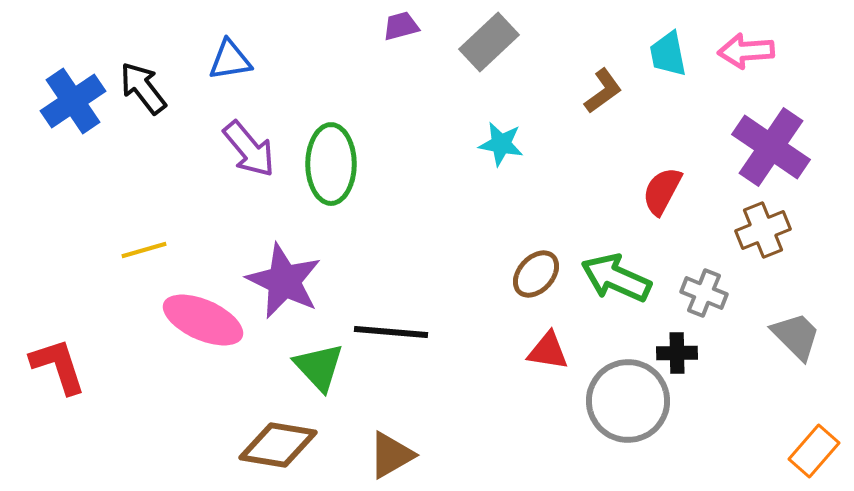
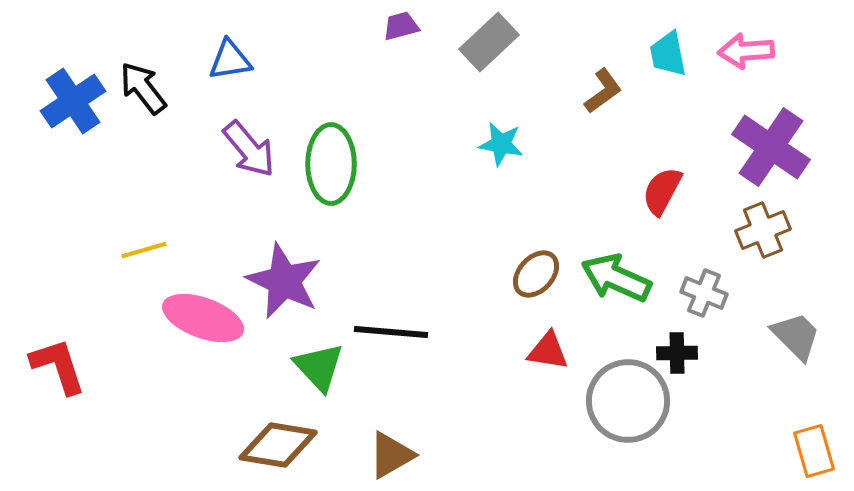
pink ellipse: moved 2 px up; rotated 4 degrees counterclockwise
orange rectangle: rotated 57 degrees counterclockwise
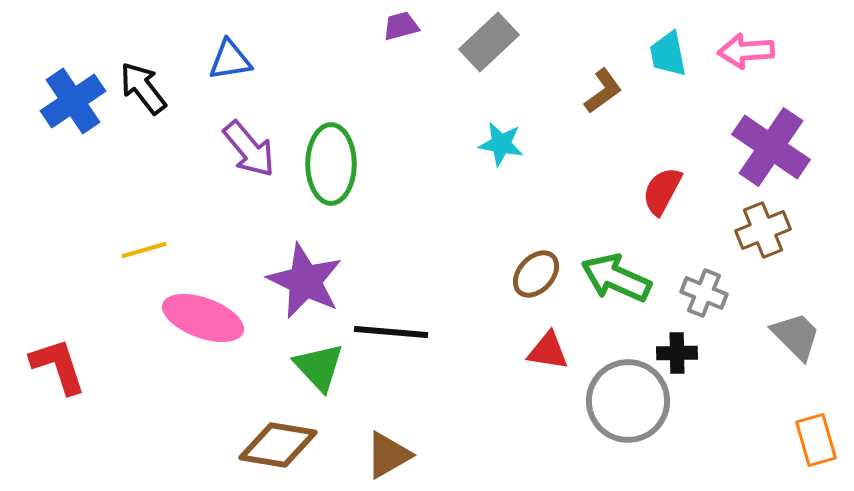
purple star: moved 21 px right
orange rectangle: moved 2 px right, 11 px up
brown triangle: moved 3 px left
